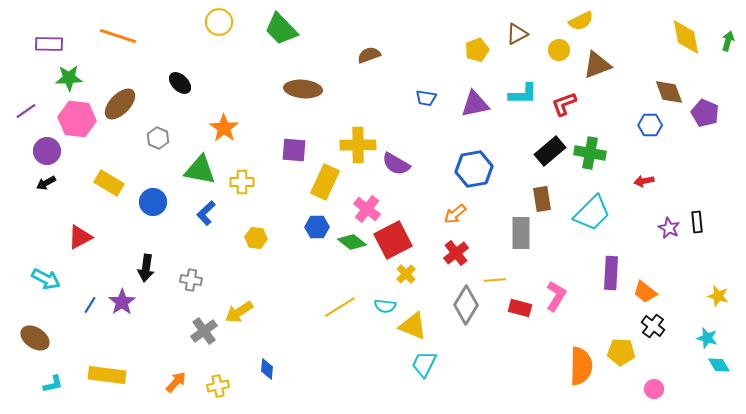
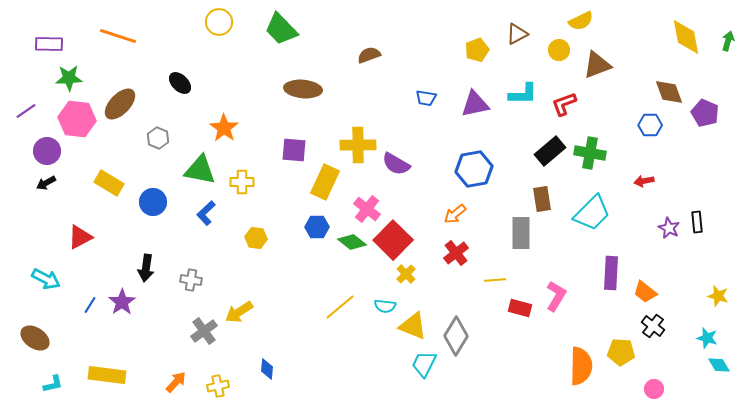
red square at (393, 240): rotated 18 degrees counterclockwise
gray diamond at (466, 305): moved 10 px left, 31 px down
yellow line at (340, 307): rotated 8 degrees counterclockwise
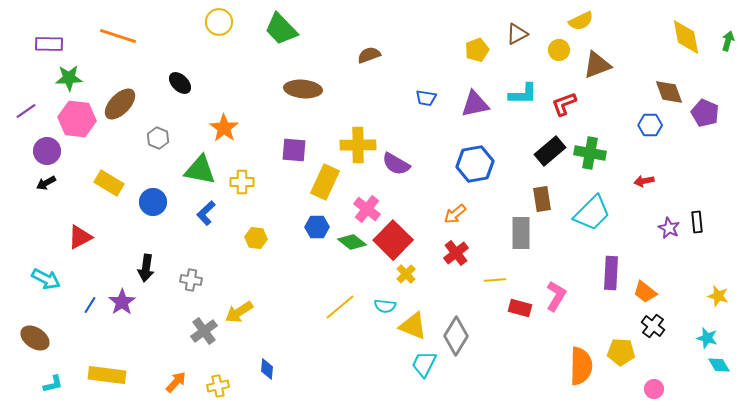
blue hexagon at (474, 169): moved 1 px right, 5 px up
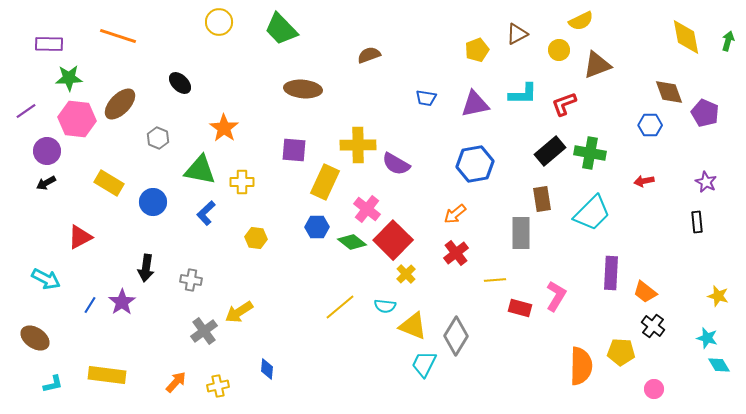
purple star at (669, 228): moved 37 px right, 46 px up
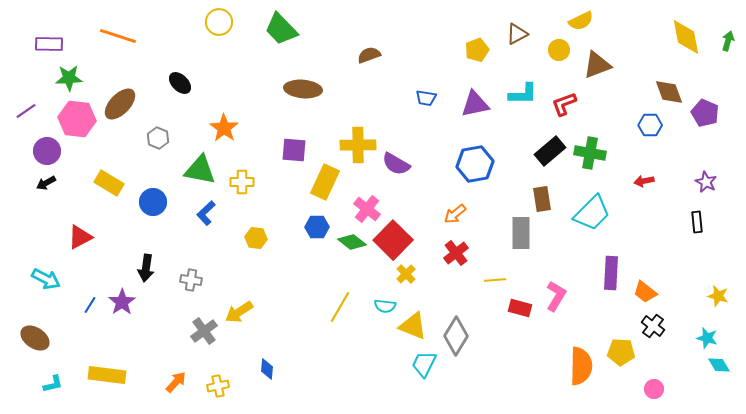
yellow line at (340, 307): rotated 20 degrees counterclockwise
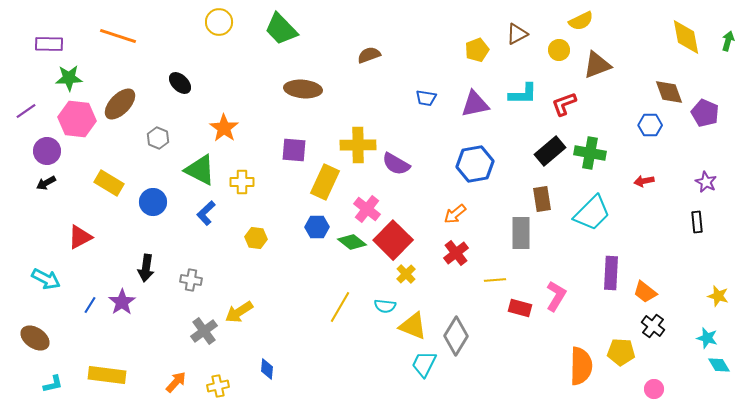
green triangle at (200, 170): rotated 16 degrees clockwise
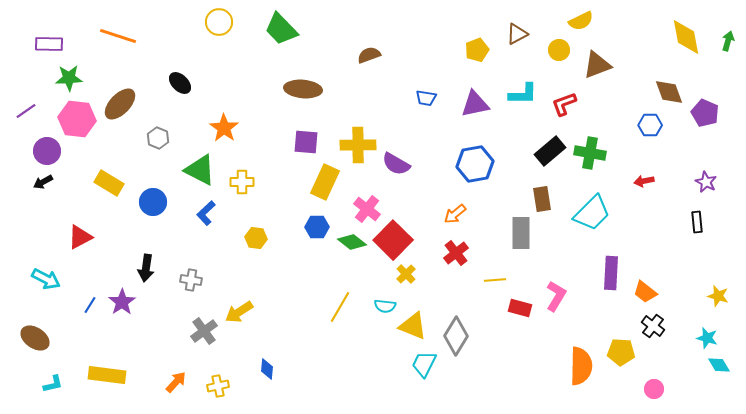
purple square at (294, 150): moved 12 px right, 8 px up
black arrow at (46, 183): moved 3 px left, 1 px up
